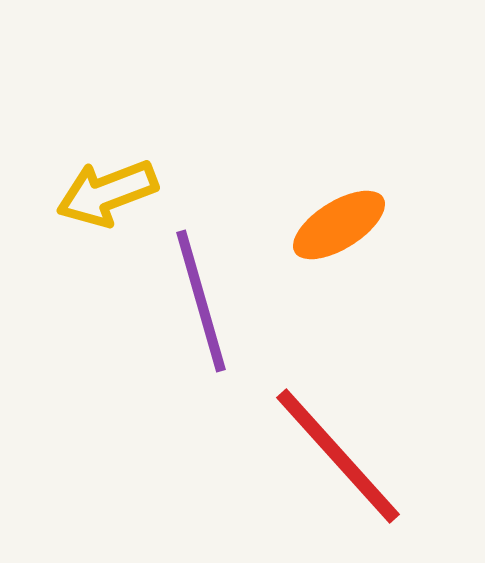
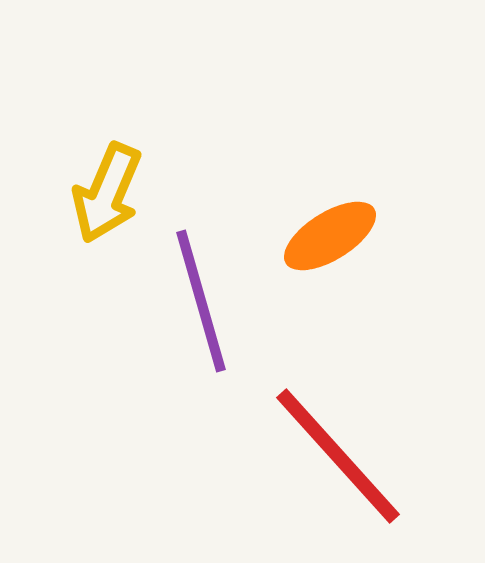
yellow arrow: rotated 46 degrees counterclockwise
orange ellipse: moved 9 px left, 11 px down
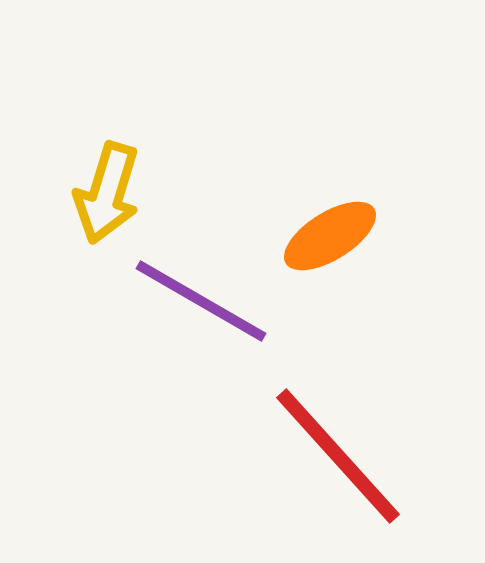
yellow arrow: rotated 6 degrees counterclockwise
purple line: rotated 44 degrees counterclockwise
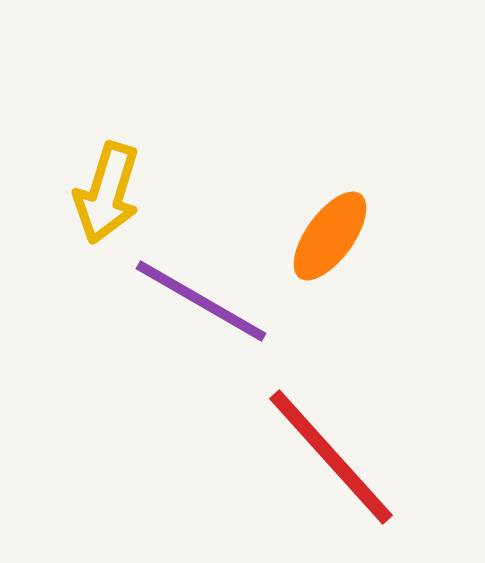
orange ellipse: rotated 22 degrees counterclockwise
red line: moved 7 px left, 1 px down
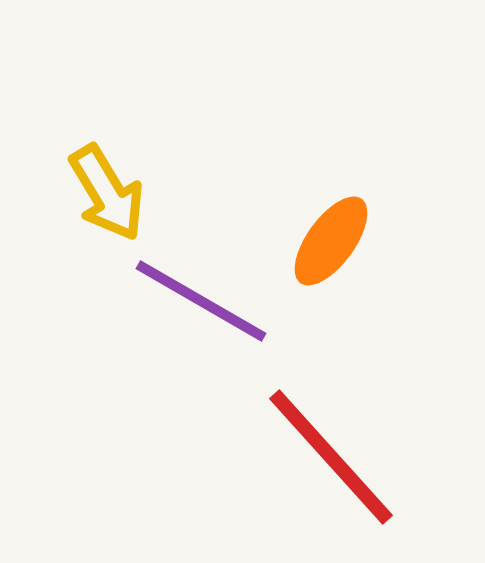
yellow arrow: rotated 48 degrees counterclockwise
orange ellipse: moved 1 px right, 5 px down
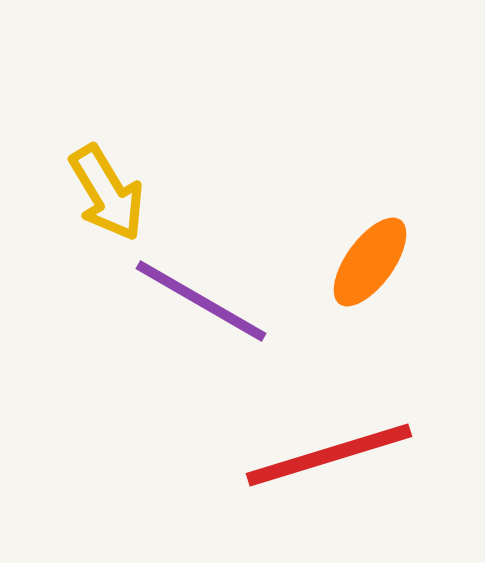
orange ellipse: moved 39 px right, 21 px down
red line: moved 2 px left, 2 px up; rotated 65 degrees counterclockwise
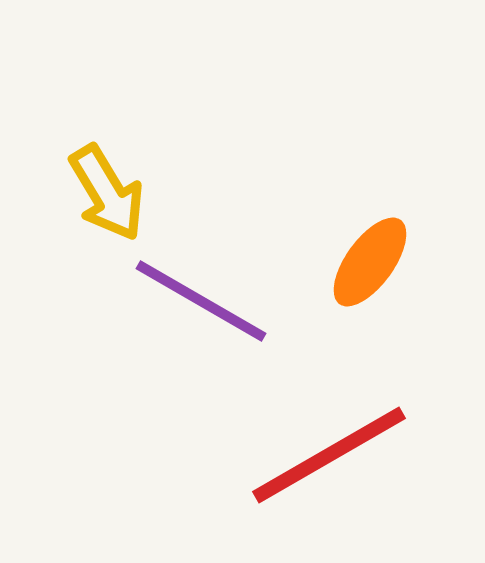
red line: rotated 13 degrees counterclockwise
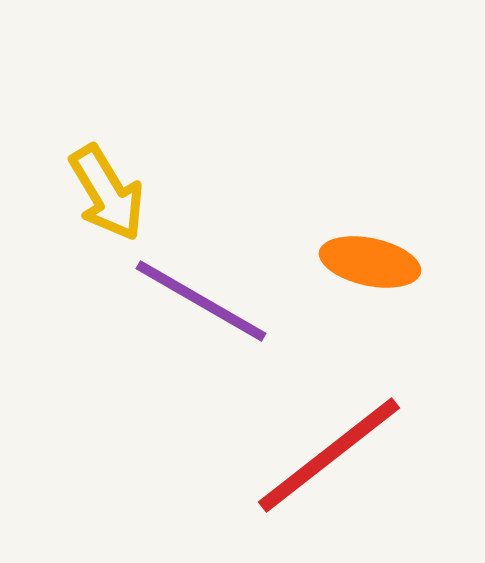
orange ellipse: rotated 66 degrees clockwise
red line: rotated 8 degrees counterclockwise
